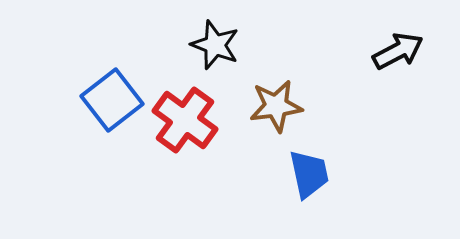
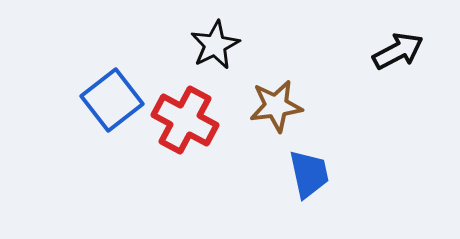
black star: rotated 24 degrees clockwise
red cross: rotated 8 degrees counterclockwise
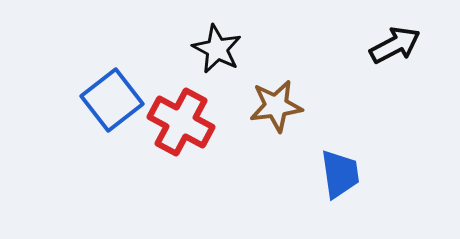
black star: moved 2 px right, 4 px down; rotated 18 degrees counterclockwise
black arrow: moved 3 px left, 6 px up
red cross: moved 4 px left, 2 px down
blue trapezoid: moved 31 px right; rotated 4 degrees clockwise
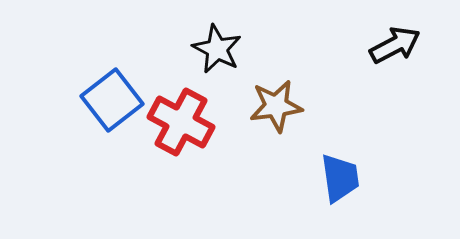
blue trapezoid: moved 4 px down
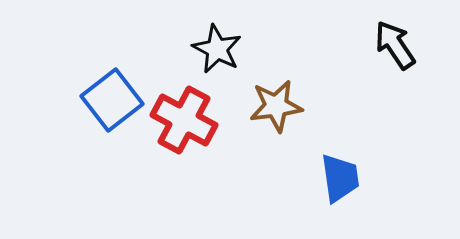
black arrow: rotated 96 degrees counterclockwise
red cross: moved 3 px right, 2 px up
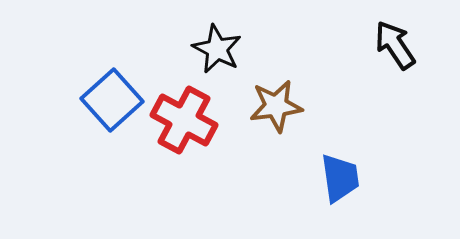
blue square: rotated 4 degrees counterclockwise
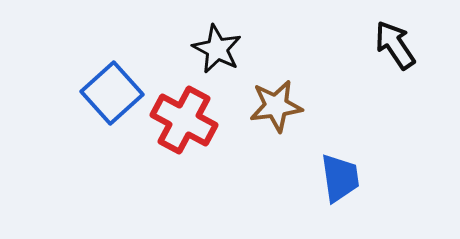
blue square: moved 7 px up
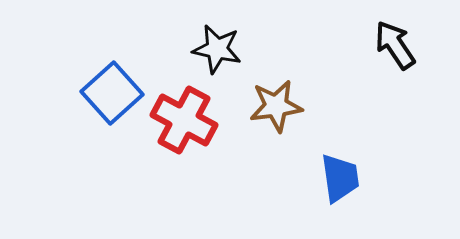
black star: rotated 15 degrees counterclockwise
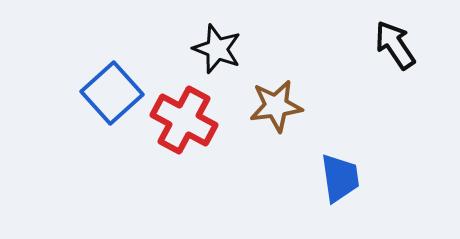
black star: rotated 9 degrees clockwise
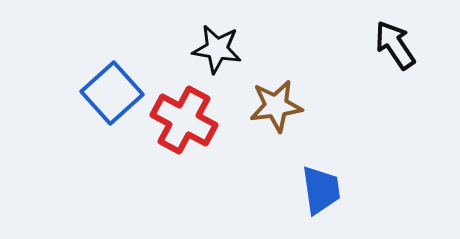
black star: rotated 12 degrees counterclockwise
blue trapezoid: moved 19 px left, 12 px down
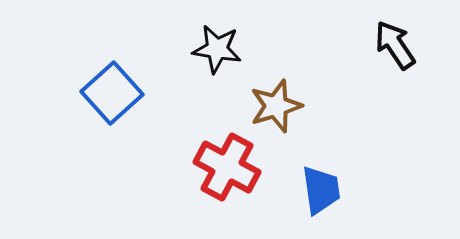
brown star: rotated 10 degrees counterclockwise
red cross: moved 43 px right, 47 px down
